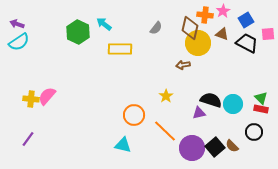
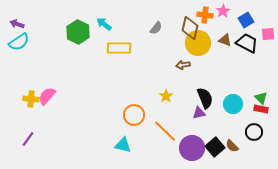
brown triangle: moved 3 px right, 6 px down
yellow rectangle: moved 1 px left, 1 px up
black semicircle: moved 6 px left, 2 px up; rotated 50 degrees clockwise
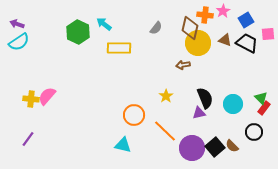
red rectangle: moved 3 px right, 1 px up; rotated 64 degrees counterclockwise
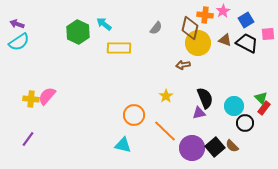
cyan circle: moved 1 px right, 2 px down
black circle: moved 9 px left, 9 px up
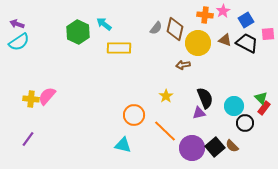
brown diamond: moved 15 px left, 1 px down
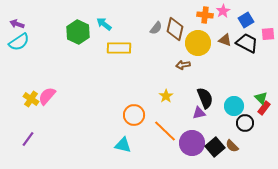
yellow cross: rotated 28 degrees clockwise
purple circle: moved 5 px up
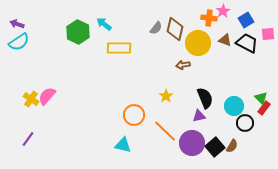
orange cross: moved 4 px right, 3 px down
purple triangle: moved 3 px down
brown semicircle: rotated 104 degrees counterclockwise
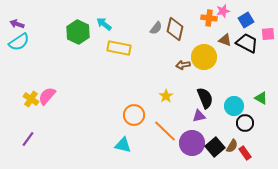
pink star: rotated 16 degrees clockwise
yellow circle: moved 6 px right, 14 px down
yellow rectangle: rotated 10 degrees clockwise
green triangle: rotated 16 degrees counterclockwise
red rectangle: moved 19 px left, 45 px down; rotated 72 degrees counterclockwise
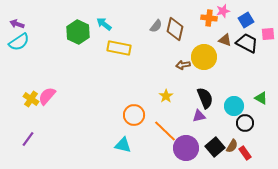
gray semicircle: moved 2 px up
purple circle: moved 6 px left, 5 px down
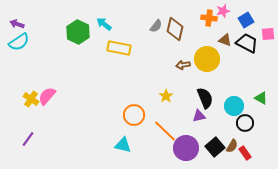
yellow circle: moved 3 px right, 2 px down
